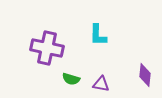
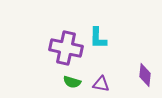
cyan L-shape: moved 3 px down
purple cross: moved 19 px right
green semicircle: moved 1 px right, 3 px down
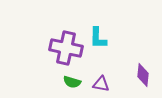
purple diamond: moved 2 px left
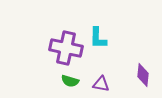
green semicircle: moved 2 px left, 1 px up
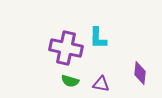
purple diamond: moved 3 px left, 2 px up
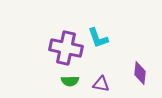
cyan L-shape: rotated 20 degrees counterclockwise
green semicircle: rotated 18 degrees counterclockwise
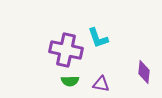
purple cross: moved 2 px down
purple diamond: moved 4 px right, 1 px up
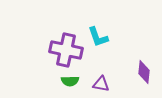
cyan L-shape: moved 1 px up
